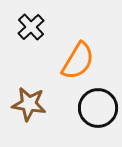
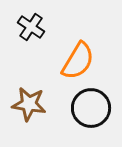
black cross: rotated 12 degrees counterclockwise
black circle: moved 7 px left
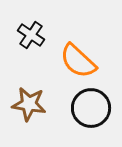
black cross: moved 8 px down
orange semicircle: rotated 102 degrees clockwise
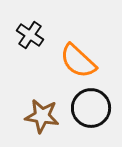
black cross: moved 1 px left
brown star: moved 13 px right, 12 px down
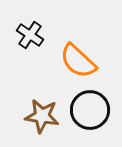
black circle: moved 1 px left, 2 px down
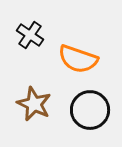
orange semicircle: moved 2 px up; rotated 24 degrees counterclockwise
brown star: moved 8 px left, 12 px up; rotated 16 degrees clockwise
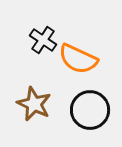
black cross: moved 13 px right, 5 px down
orange semicircle: rotated 6 degrees clockwise
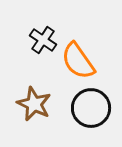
orange semicircle: moved 2 px down; rotated 30 degrees clockwise
black circle: moved 1 px right, 2 px up
